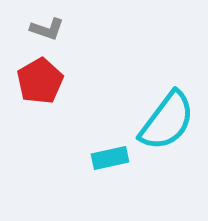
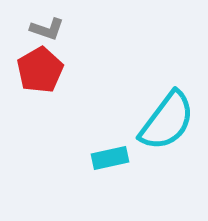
red pentagon: moved 11 px up
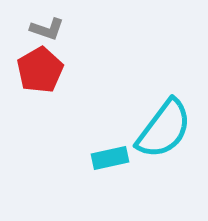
cyan semicircle: moved 3 px left, 8 px down
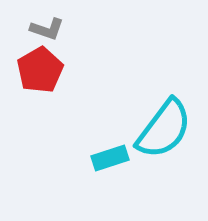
cyan rectangle: rotated 6 degrees counterclockwise
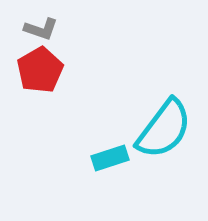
gray L-shape: moved 6 px left
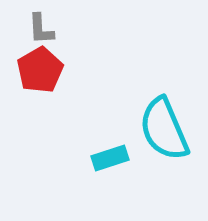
gray L-shape: rotated 68 degrees clockwise
cyan semicircle: rotated 120 degrees clockwise
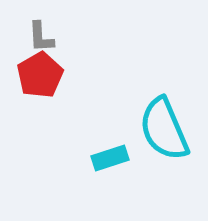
gray L-shape: moved 8 px down
red pentagon: moved 5 px down
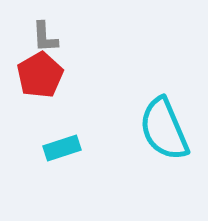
gray L-shape: moved 4 px right
cyan rectangle: moved 48 px left, 10 px up
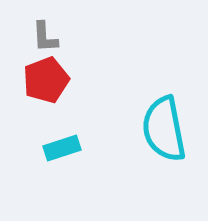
red pentagon: moved 6 px right, 5 px down; rotated 9 degrees clockwise
cyan semicircle: rotated 12 degrees clockwise
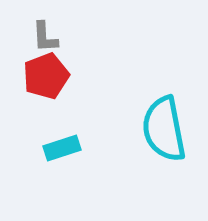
red pentagon: moved 4 px up
